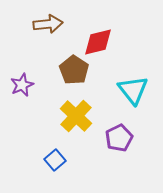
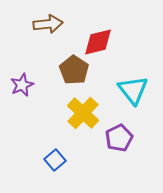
yellow cross: moved 7 px right, 3 px up
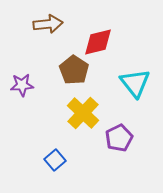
purple star: rotated 20 degrees clockwise
cyan triangle: moved 2 px right, 7 px up
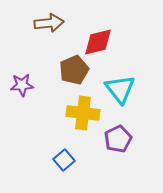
brown arrow: moved 1 px right, 1 px up
brown pentagon: rotated 16 degrees clockwise
cyan triangle: moved 15 px left, 6 px down
yellow cross: rotated 36 degrees counterclockwise
purple pentagon: moved 1 px left, 1 px down
blue square: moved 9 px right
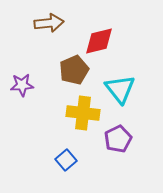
red diamond: moved 1 px right, 1 px up
blue square: moved 2 px right
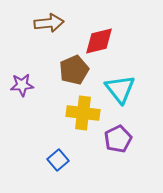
blue square: moved 8 px left
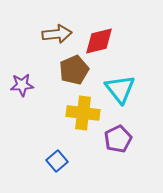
brown arrow: moved 8 px right, 11 px down
blue square: moved 1 px left, 1 px down
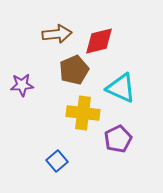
cyan triangle: moved 1 px right, 1 px up; rotated 28 degrees counterclockwise
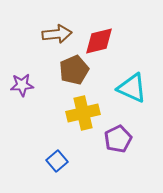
cyan triangle: moved 11 px right
yellow cross: rotated 20 degrees counterclockwise
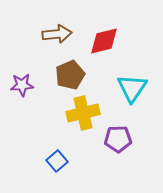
red diamond: moved 5 px right
brown pentagon: moved 4 px left, 5 px down
cyan triangle: rotated 40 degrees clockwise
purple pentagon: rotated 24 degrees clockwise
